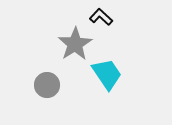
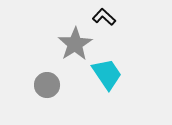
black L-shape: moved 3 px right
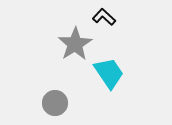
cyan trapezoid: moved 2 px right, 1 px up
gray circle: moved 8 px right, 18 px down
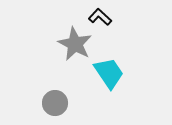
black L-shape: moved 4 px left
gray star: rotated 12 degrees counterclockwise
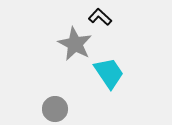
gray circle: moved 6 px down
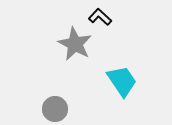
cyan trapezoid: moved 13 px right, 8 px down
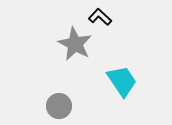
gray circle: moved 4 px right, 3 px up
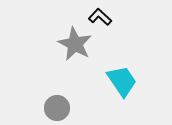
gray circle: moved 2 px left, 2 px down
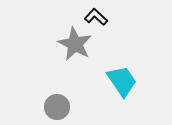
black L-shape: moved 4 px left
gray circle: moved 1 px up
